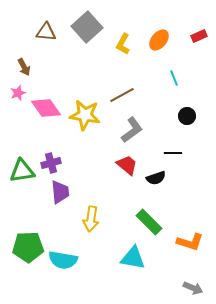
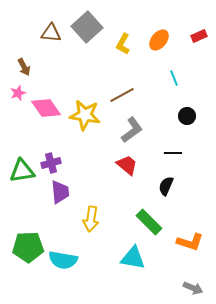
brown triangle: moved 5 px right, 1 px down
black semicircle: moved 10 px right, 8 px down; rotated 132 degrees clockwise
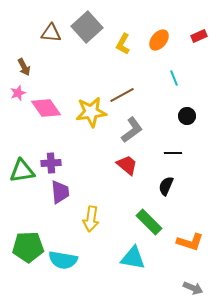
yellow star: moved 6 px right, 3 px up; rotated 16 degrees counterclockwise
purple cross: rotated 12 degrees clockwise
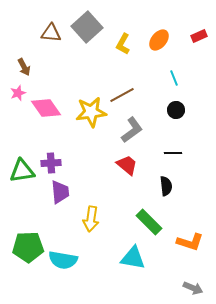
black circle: moved 11 px left, 6 px up
black semicircle: rotated 150 degrees clockwise
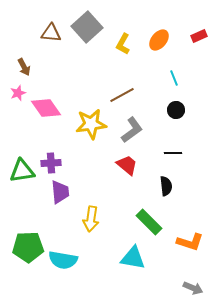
yellow star: moved 12 px down
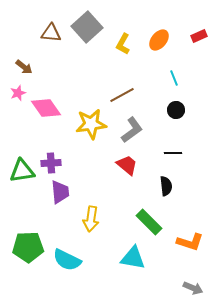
brown arrow: rotated 24 degrees counterclockwise
cyan semicircle: moved 4 px right; rotated 16 degrees clockwise
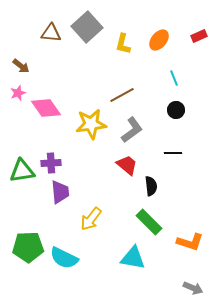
yellow L-shape: rotated 15 degrees counterclockwise
brown arrow: moved 3 px left, 1 px up
black semicircle: moved 15 px left
yellow arrow: rotated 30 degrees clockwise
cyan semicircle: moved 3 px left, 2 px up
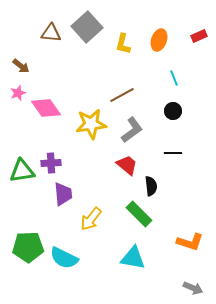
orange ellipse: rotated 20 degrees counterclockwise
black circle: moved 3 px left, 1 px down
purple trapezoid: moved 3 px right, 2 px down
green rectangle: moved 10 px left, 8 px up
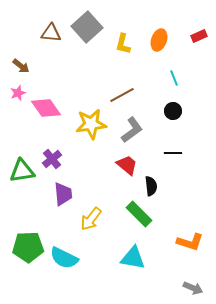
purple cross: moved 1 px right, 4 px up; rotated 36 degrees counterclockwise
